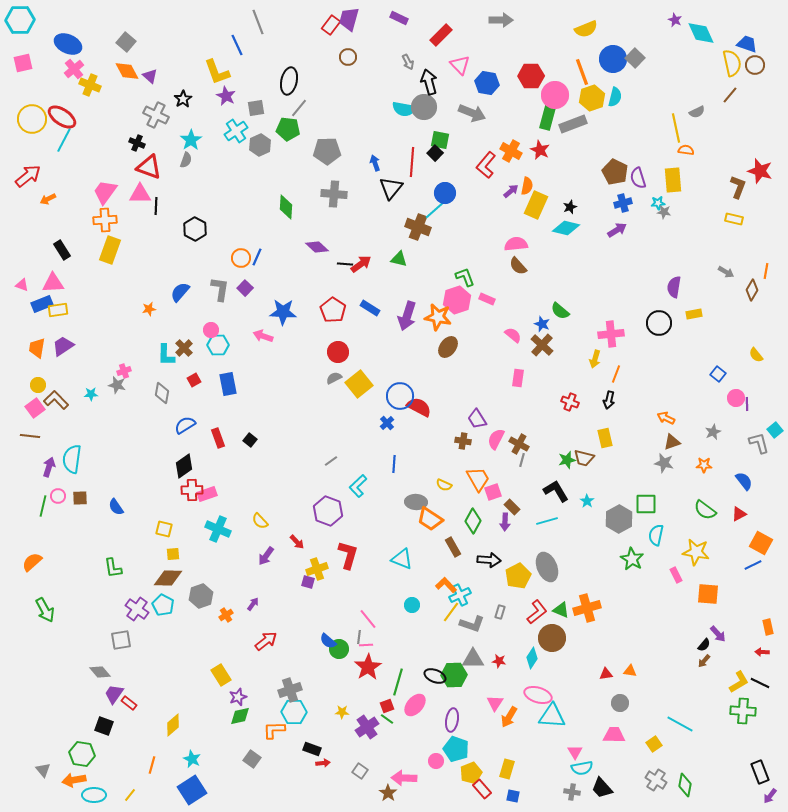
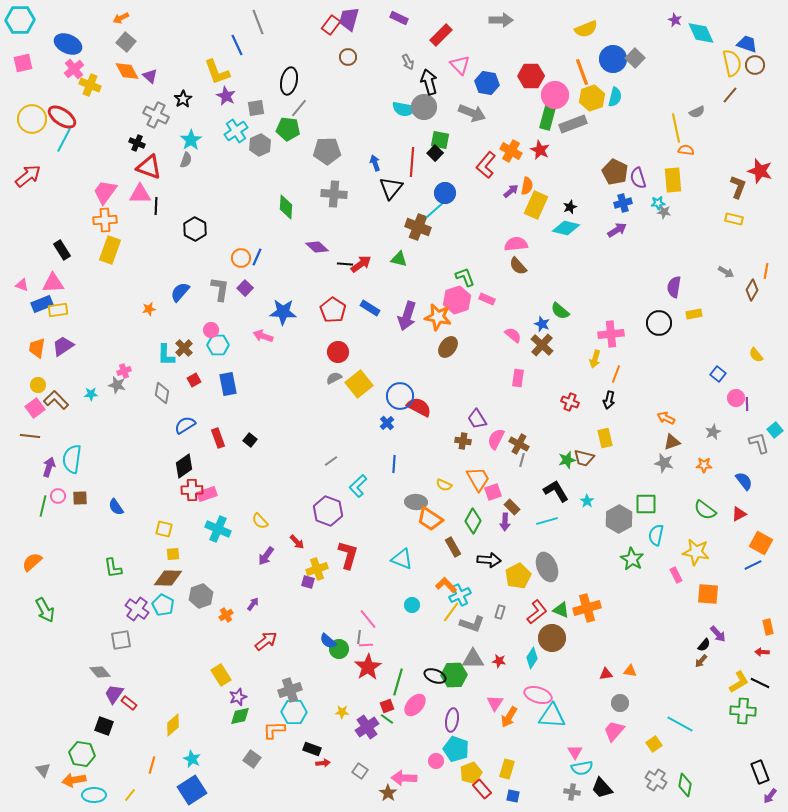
orange arrow at (48, 199): moved 73 px right, 181 px up
brown arrow at (704, 661): moved 3 px left
pink trapezoid at (614, 735): moved 4 px up; rotated 50 degrees counterclockwise
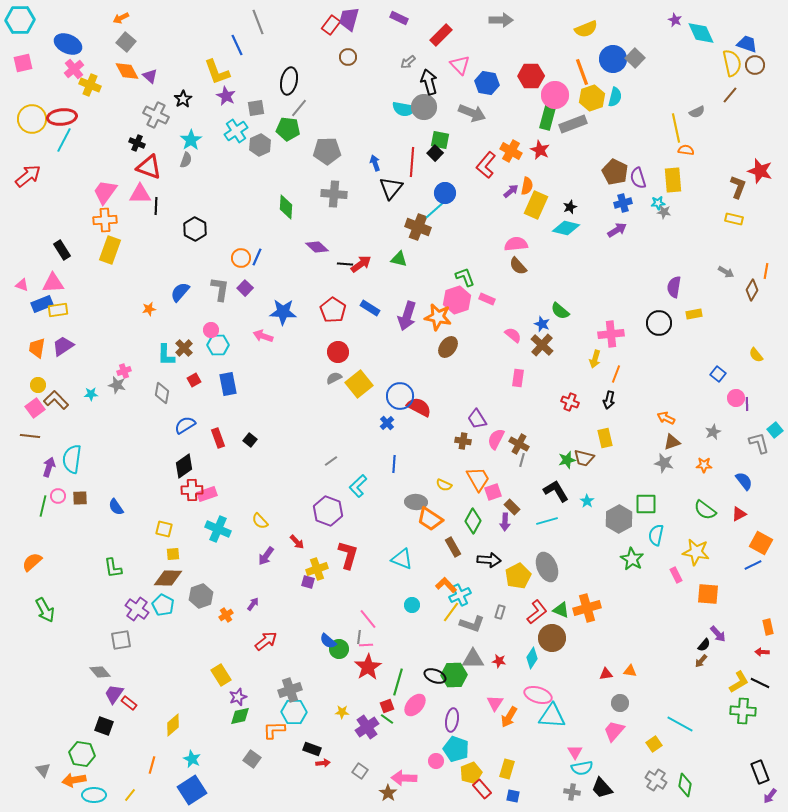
gray arrow at (408, 62): rotated 77 degrees clockwise
red ellipse at (62, 117): rotated 40 degrees counterclockwise
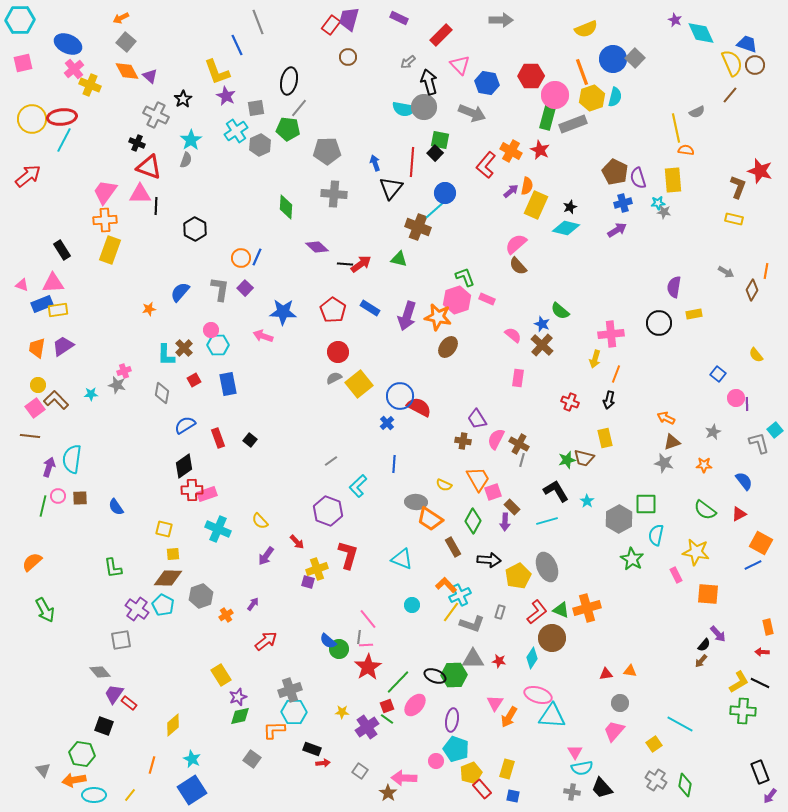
yellow semicircle at (732, 63): rotated 12 degrees counterclockwise
pink semicircle at (516, 244): rotated 35 degrees counterclockwise
green line at (398, 682): rotated 28 degrees clockwise
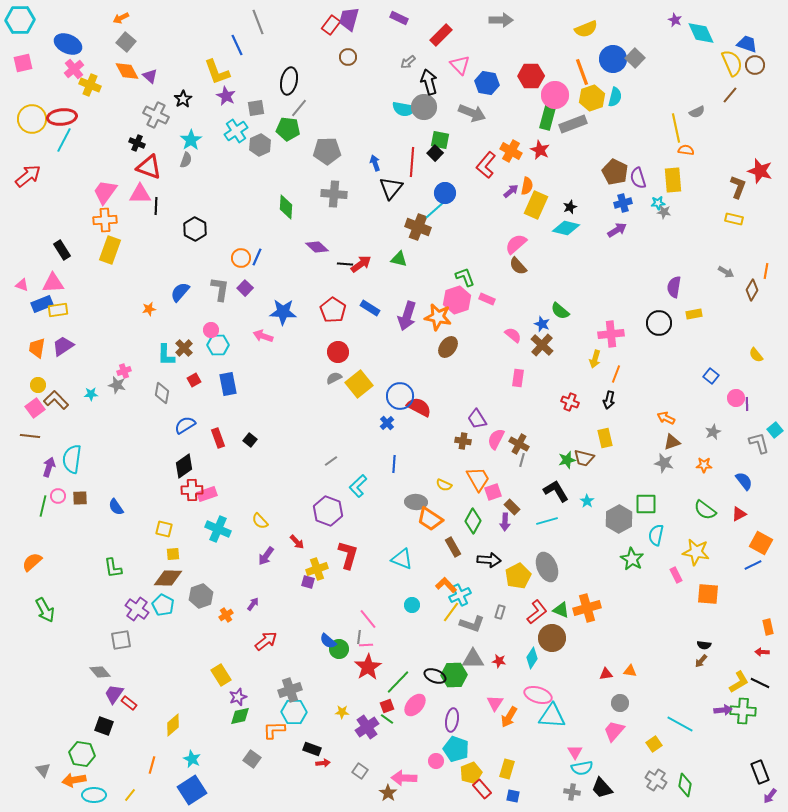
blue square at (718, 374): moved 7 px left, 2 px down
purple arrow at (718, 634): moved 5 px right, 76 px down; rotated 54 degrees counterclockwise
black semicircle at (704, 645): rotated 56 degrees clockwise
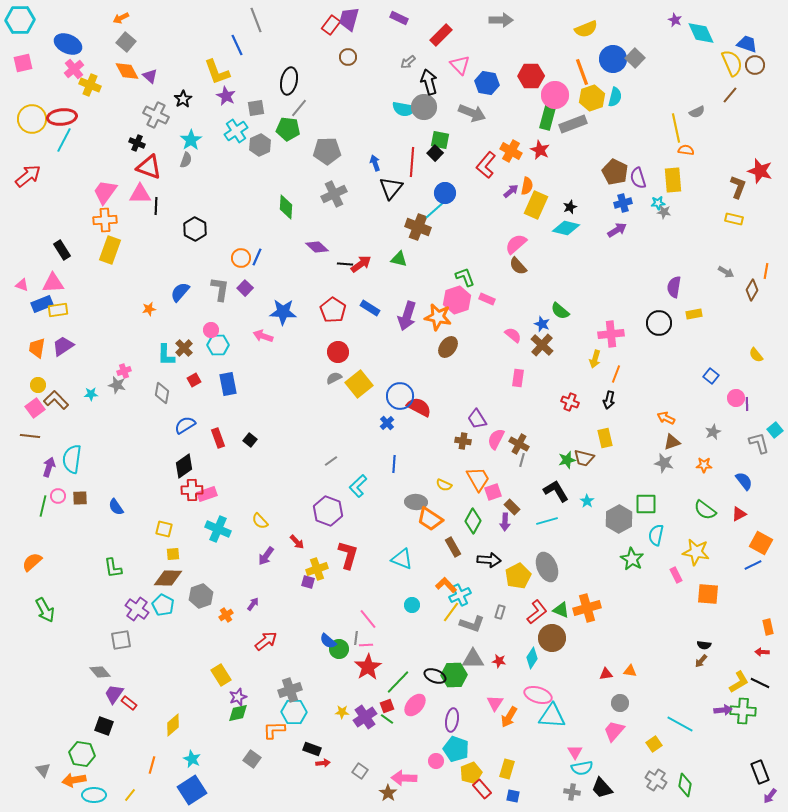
gray line at (258, 22): moved 2 px left, 2 px up
gray cross at (334, 194): rotated 30 degrees counterclockwise
gray line at (359, 637): moved 3 px left, 1 px down
green diamond at (240, 716): moved 2 px left, 3 px up
purple cross at (367, 727): moved 2 px left, 10 px up
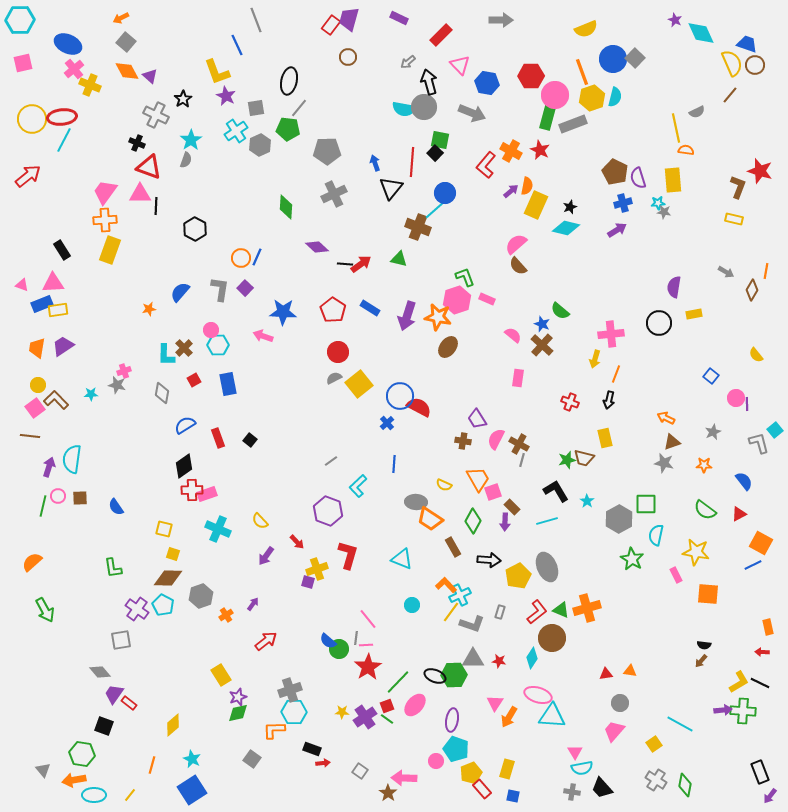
yellow square at (173, 554): rotated 24 degrees clockwise
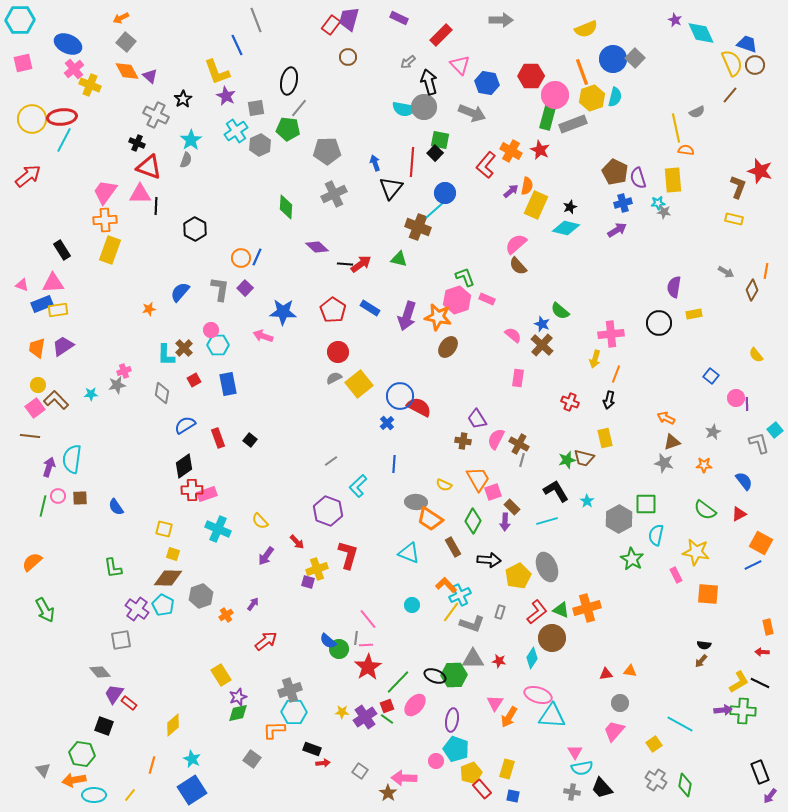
gray star at (117, 385): rotated 24 degrees counterclockwise
cyan triangle at (402, 559): moved 7 px right, 6 px up
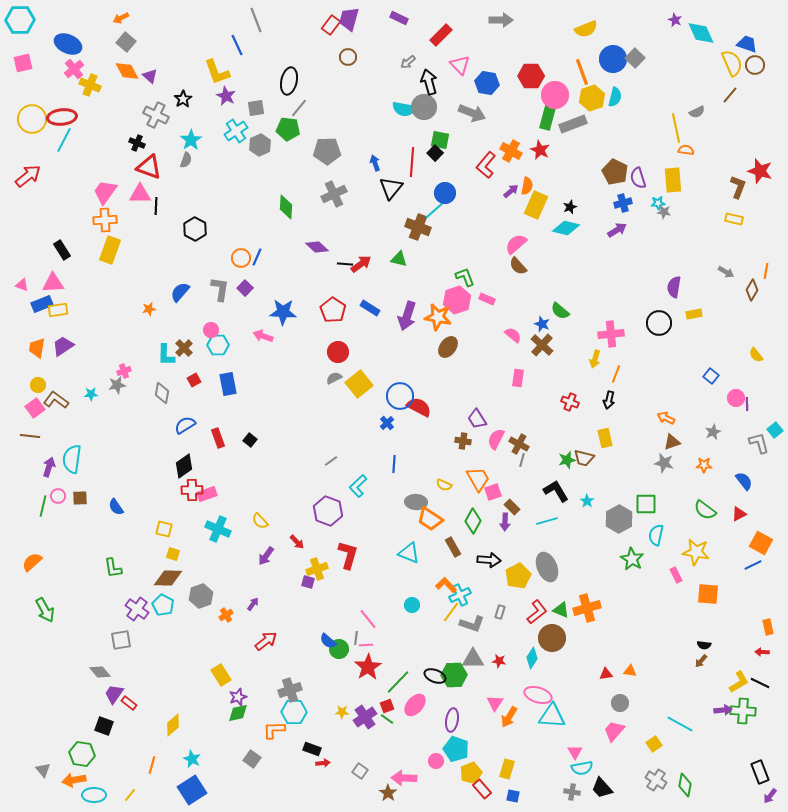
brown L-shape at (56, 400): rotated 10 degrees counterclockwise
